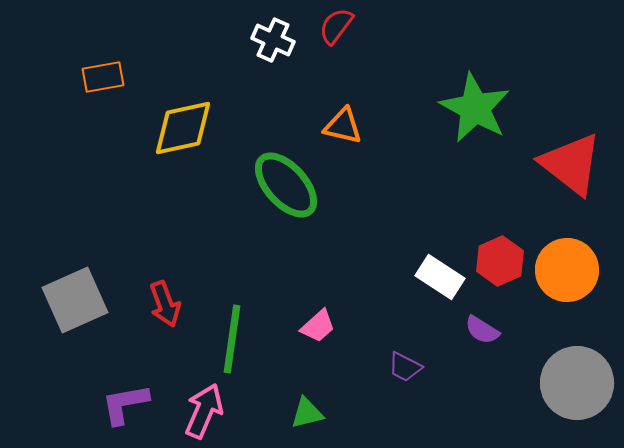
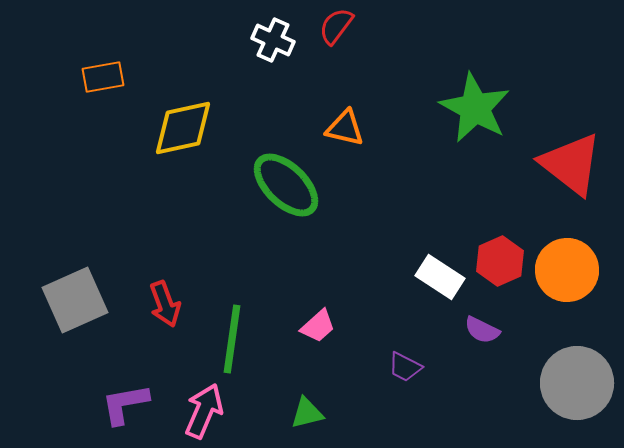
orange triangle: moved 2 px right, 2 px down
green ellipse: rotated 4 degrees counterclockwise
purple semicircle: rotated 6 degrees counterclockwise
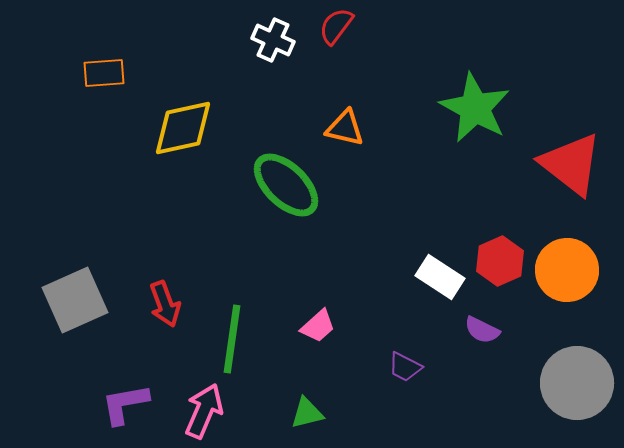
orange rectangle: moved 1 px right, 4 px up; rotated 6 degrees clockwise
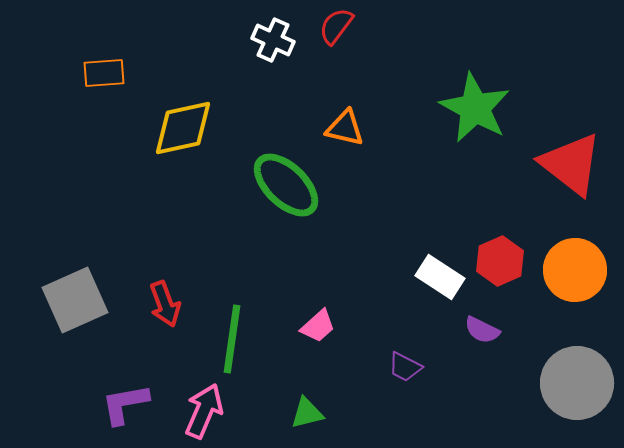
orange circle: moved 8 px right
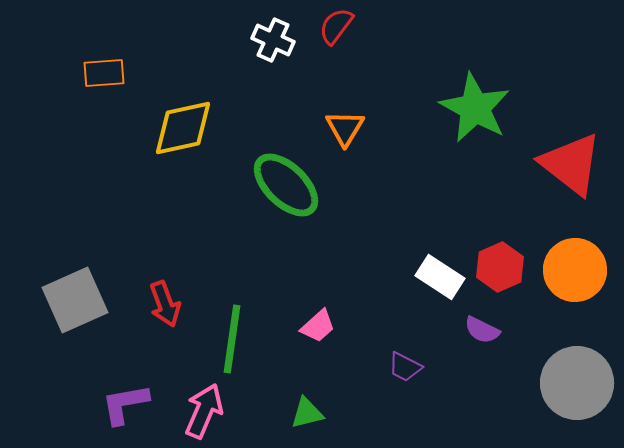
orange triangle: rotated 48 degrees clockwise
red hexagon: moved 6 px down
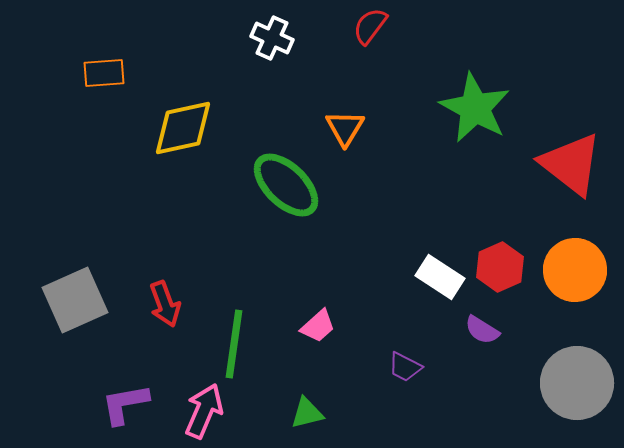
red semicircle: moved 34 px right
white cross: moved 1 px left, 2 px up
purple semicircle: rotated 6 degrees clockwise
green line: moved 2 px right, 5 px down
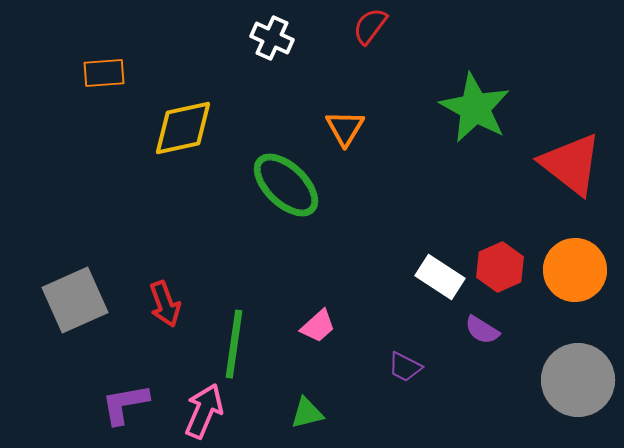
gray circle: moved 1 px right, 3 px up
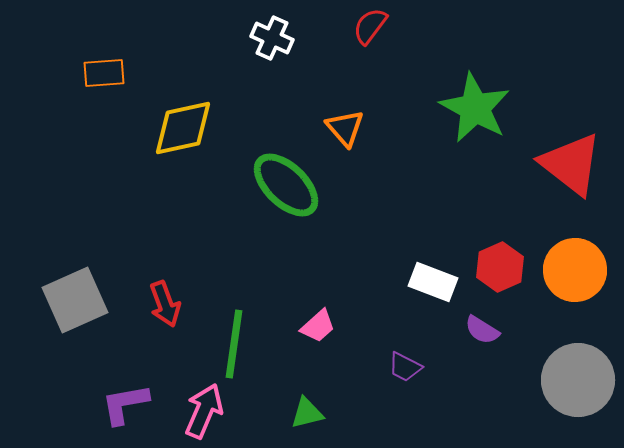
orange triangle: rotated 12 degrees counterclockwise
white rectangle: moved 7 px left, 5 px down; rotated 12 degrees counterclockwise
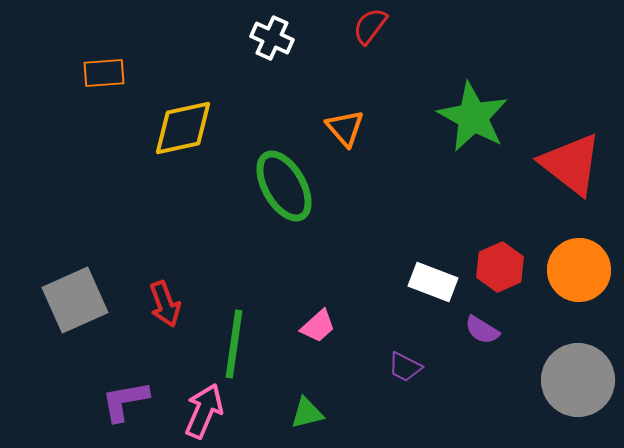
green star: moved 2 px left, 9 px down
green ellipse: moved 2 px left, 1 px down; rotated 16 degrees clockwise
orange circle: moved 4 px right
purple L-shape: moved 3 px up
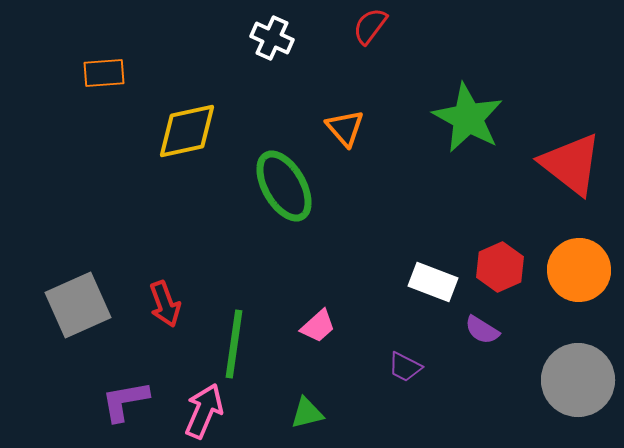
green star: moved 5 px left, 1 px down
yellow diamond: moved 4 px right, 3 px down
gray square: moved 3 px right, 5 px down
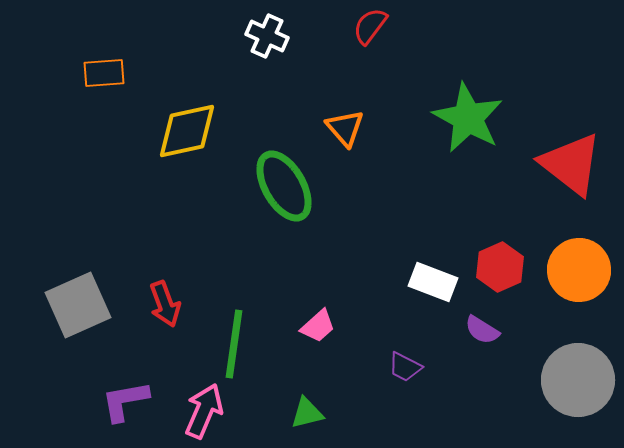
white cross: moved 5 px left, 2 px up
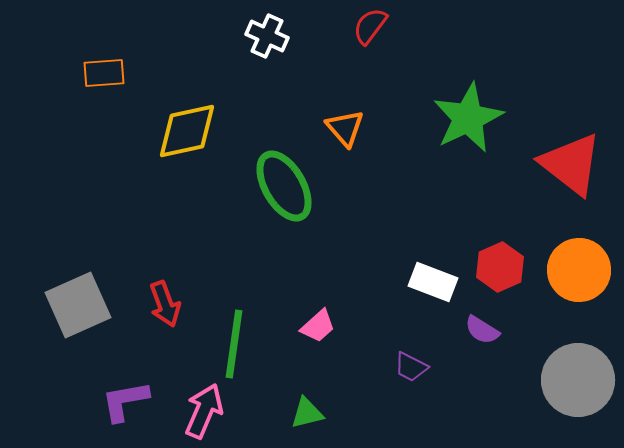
green star: rotated 18 degrees clockwise
purple trapezoid: moved 6 px right
